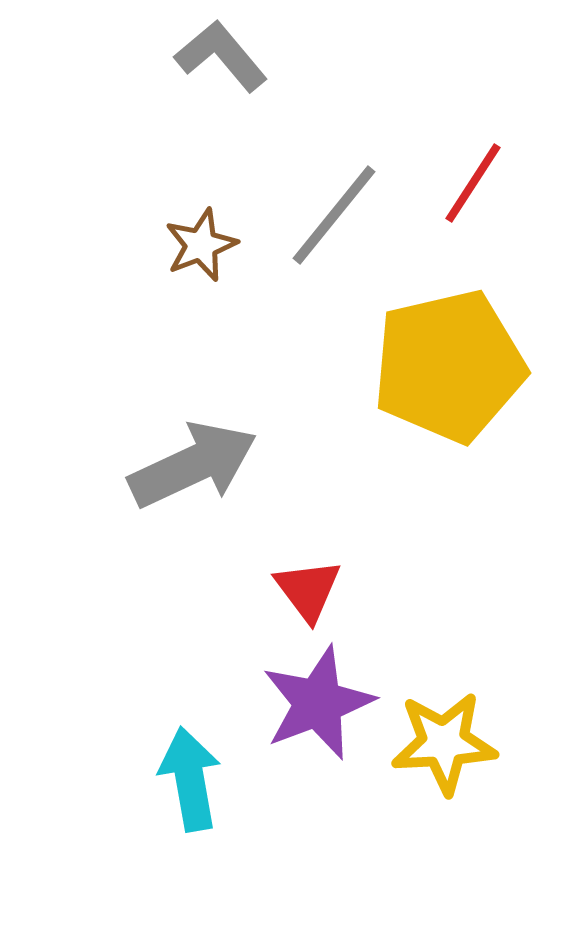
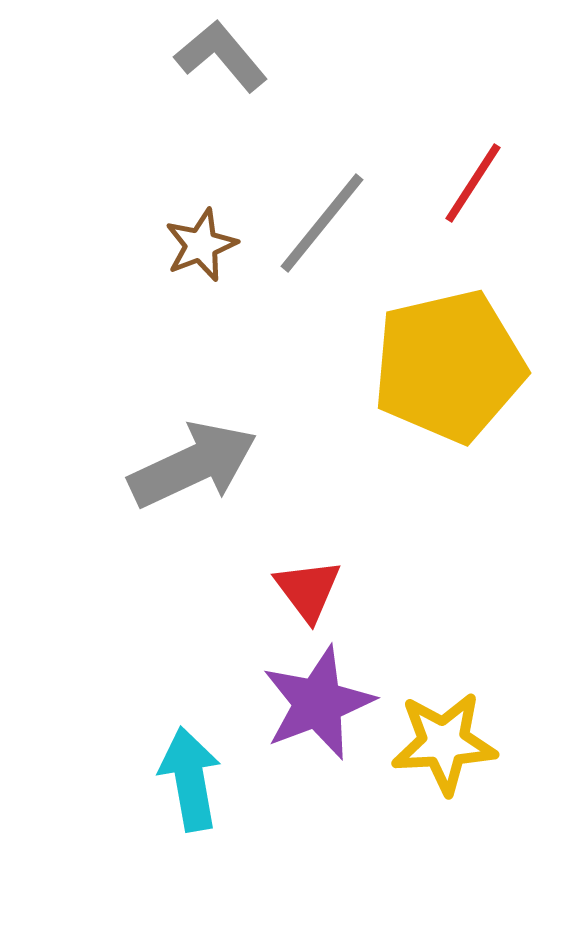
gray line: moved 12 px left, 8 px down
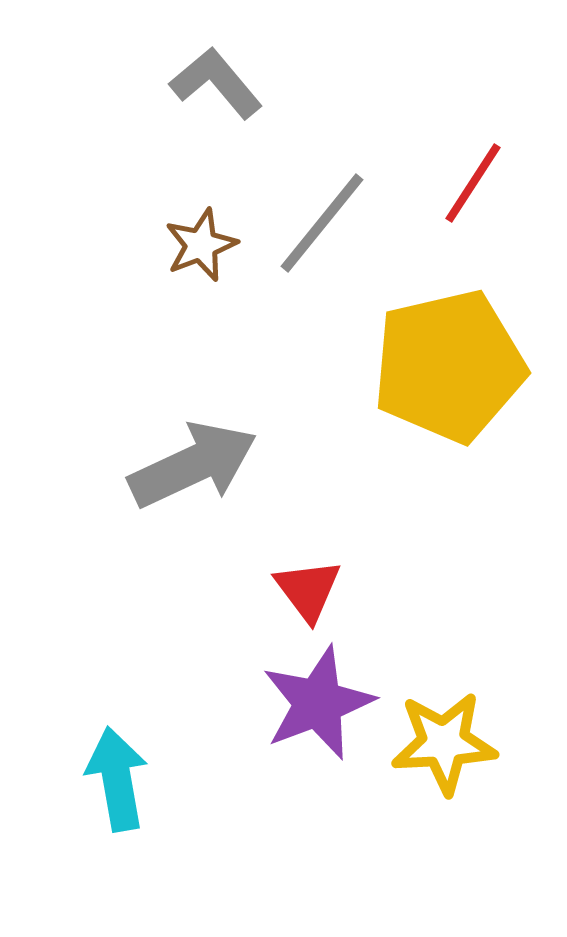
gray L-shape: moved 5 px left, 27 px down
cyan arrow: moved 73 px left
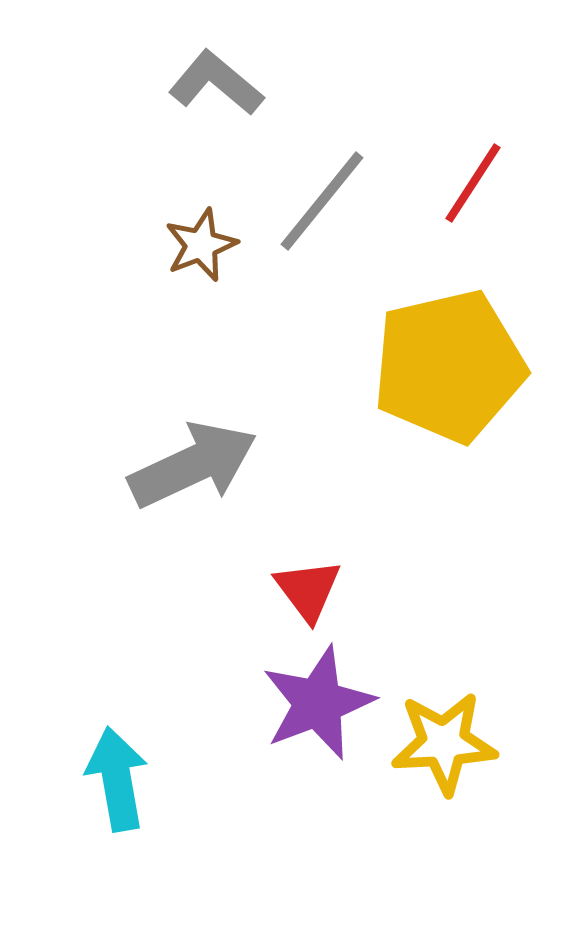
gray L-shape: rotated 10 degrees counterclockwise
gray line: moved 22 px up
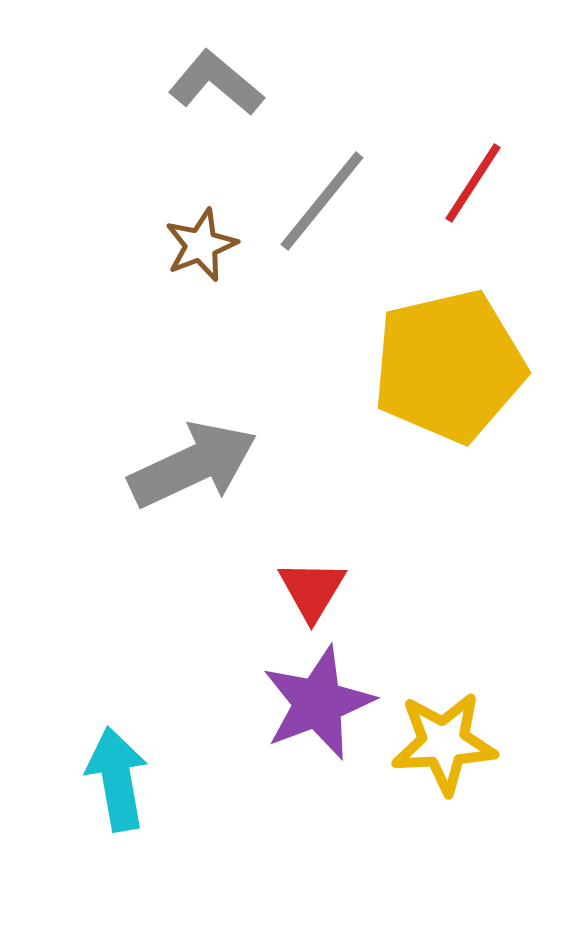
red triangle: moved 4 px right; rotated 8 degrees clockwise
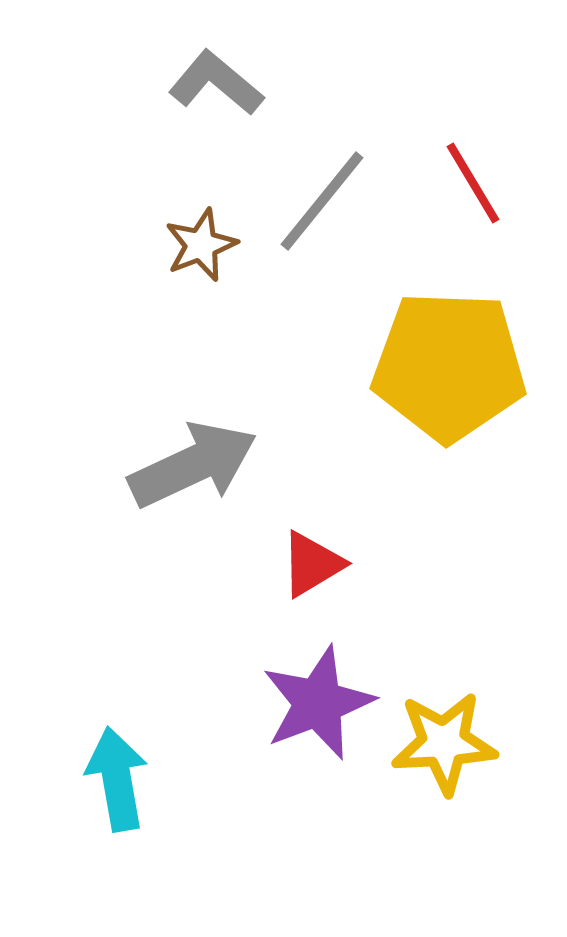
red line: rotated 64 degrees counterclockwise
yellow pentagon: rotated 15 degrees clockwise
red triangle: moved 26 px up; rotated 28 degrees clockwise
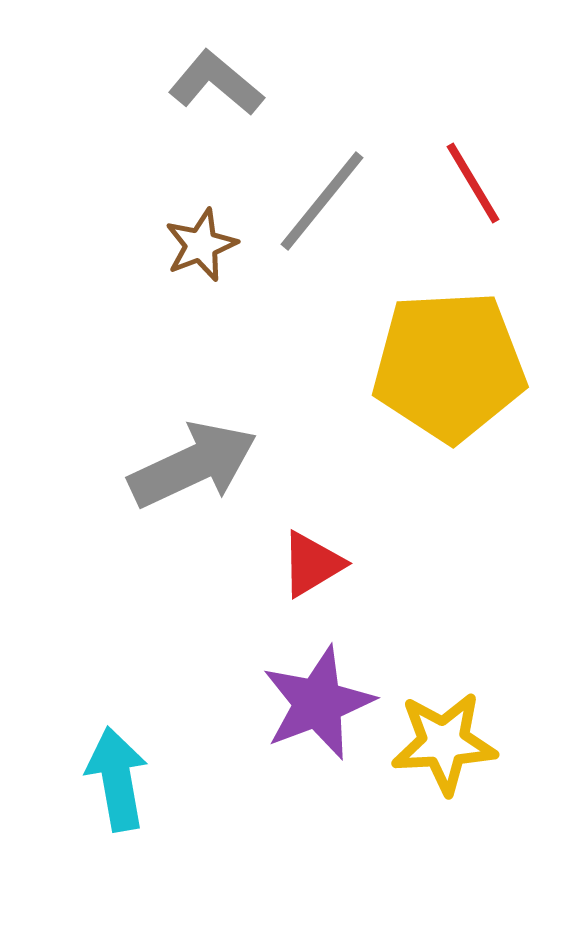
yellow pentagon: rotated 5 degrees counterclockwise
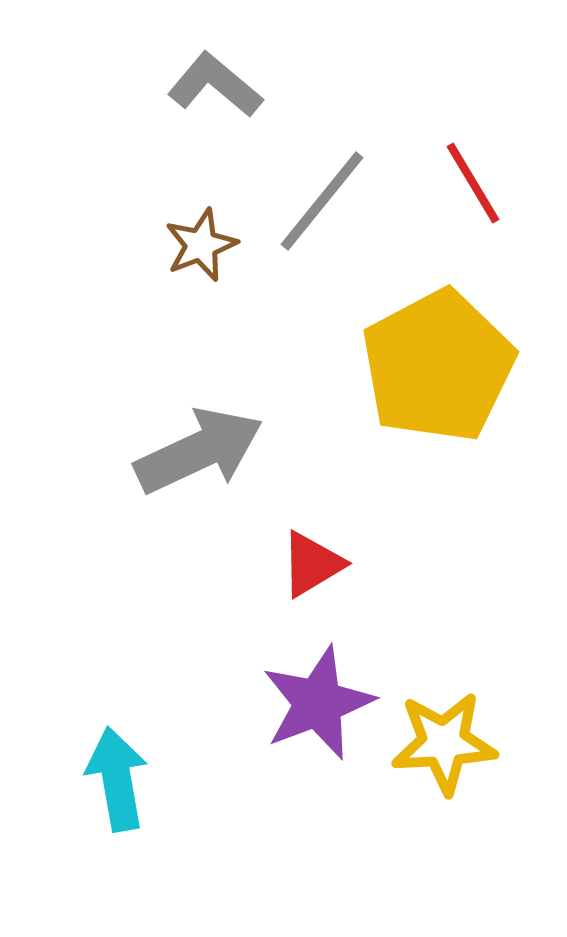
gray L-shape: moved 1 px left, 2 px down
yellow pentagon: moved 11 px left; rotated 25 degrees counterclockwise
gray arrow: moved 6 px right, 14 px up
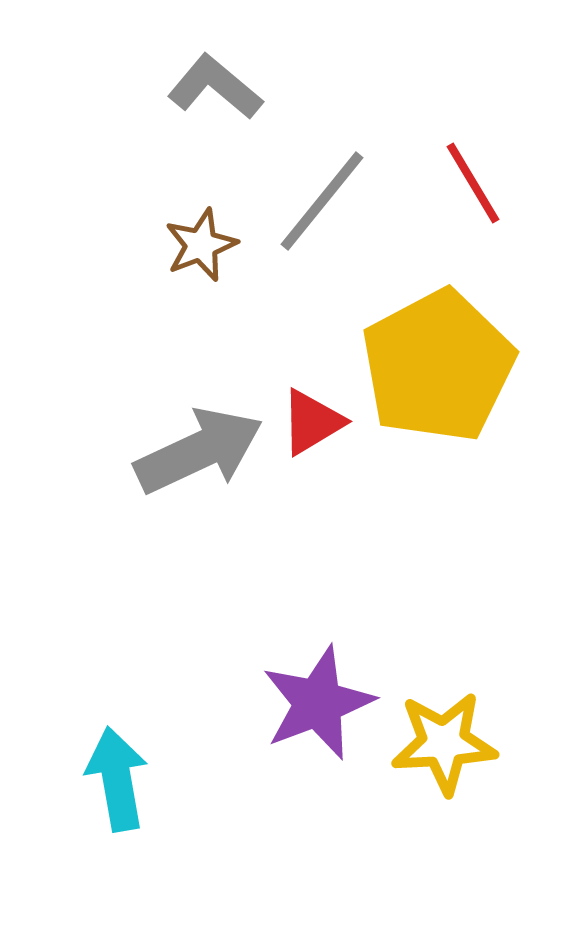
gray L-shape: moved 2 px down
red triangle: moved 142 px up
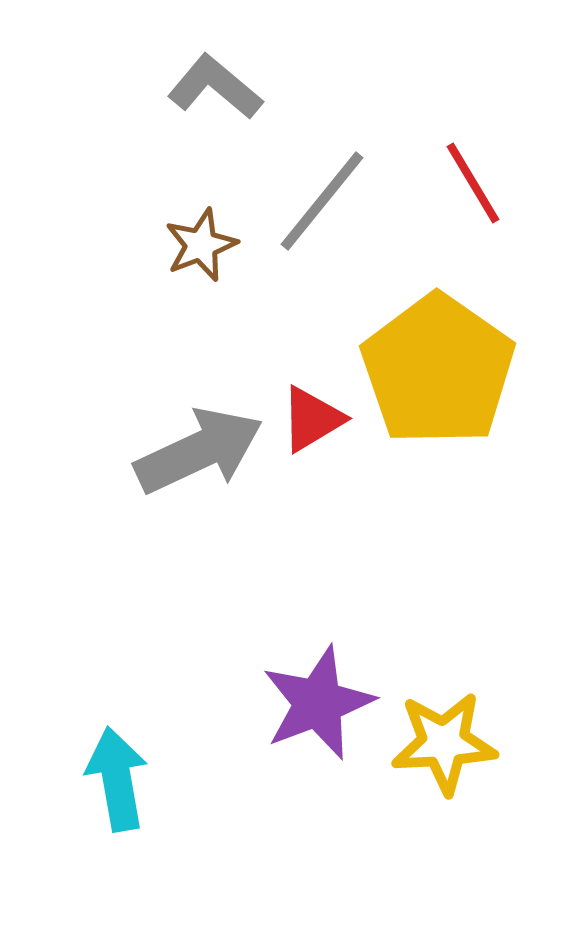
yellow pentagon: moved 4 px down; rotated 9 degrees counterclockwise
red triangle: moved 3 px up
